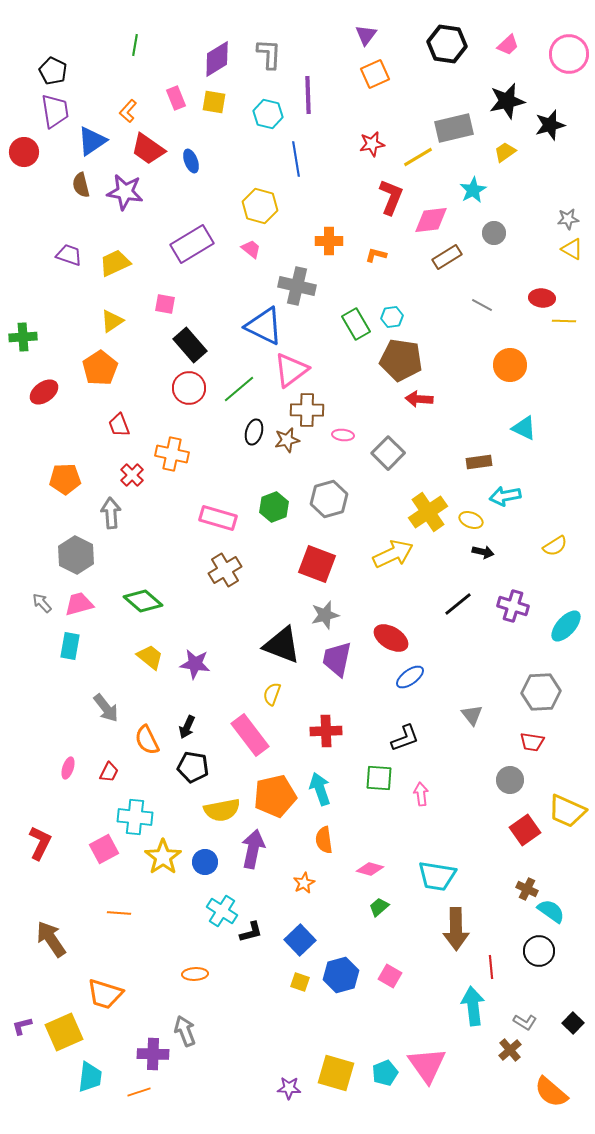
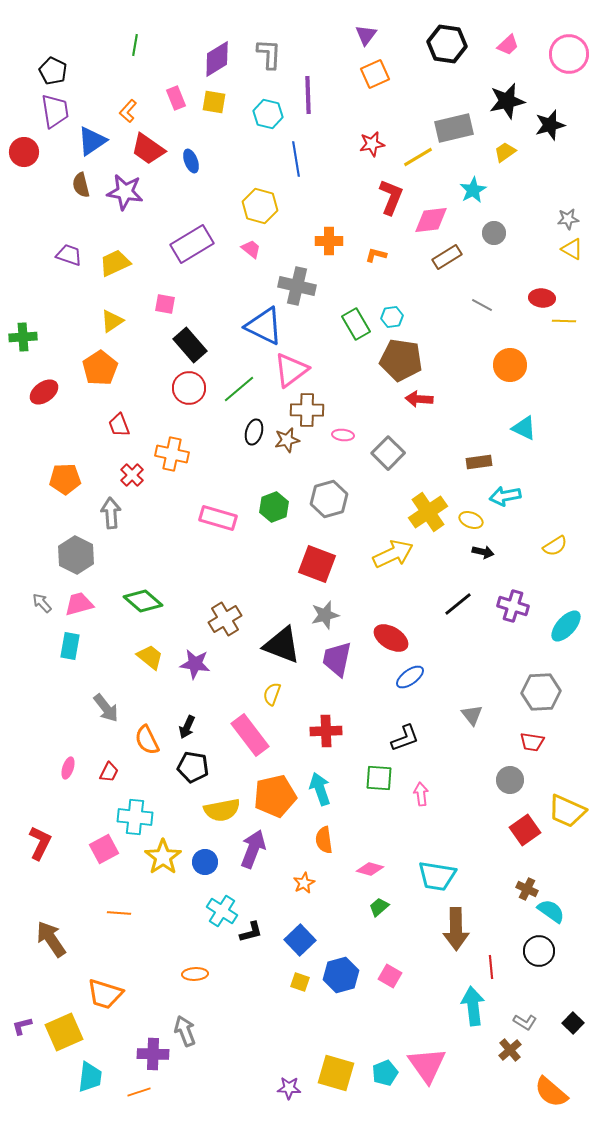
brown cross at (225, 570): moved 49 px down
purple arrow at (253, 849): rotated 9 degrees clockwise
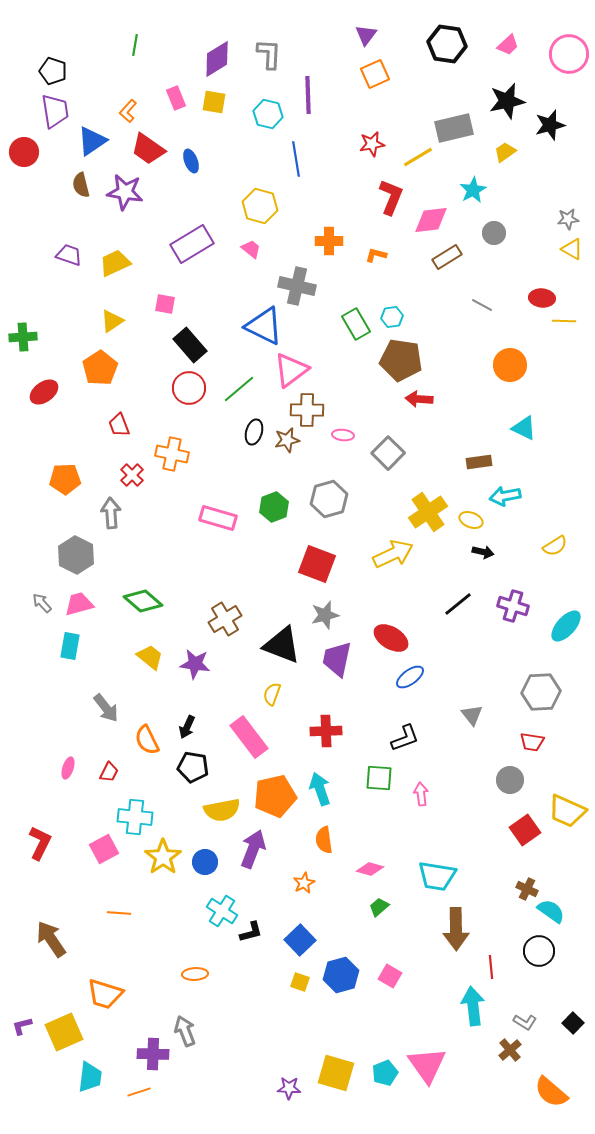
black pentagon at (53, 71): rotated 8 degrees counterclockwise
pink rectangle at (250, 735): moved 1 px left, 2 px down
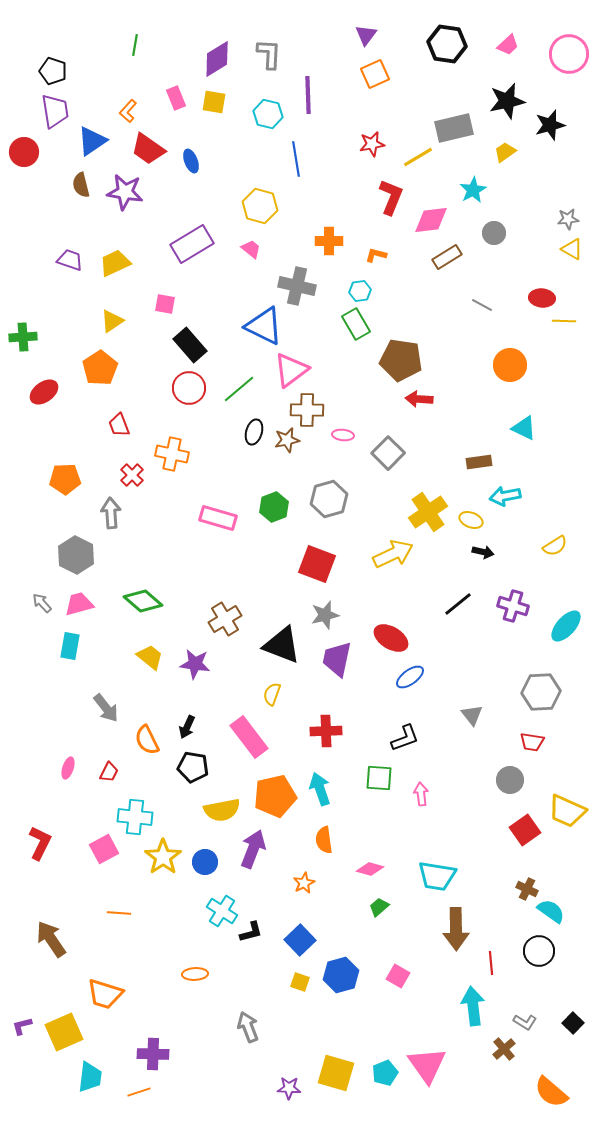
purple trapezoid at (69, 255): moved 1 px right, 5 px down
cyan hexagon at (392, 317): moved 32 px left, 26 px up
red line at (491, 967): moved 4 px up
pink square at (390, 976): moved 8 px right
gray arrow at (185, 1031): moved 63 px right, 4 px up
brown cross at (510, 1050): moved 6 px left, 1 px up
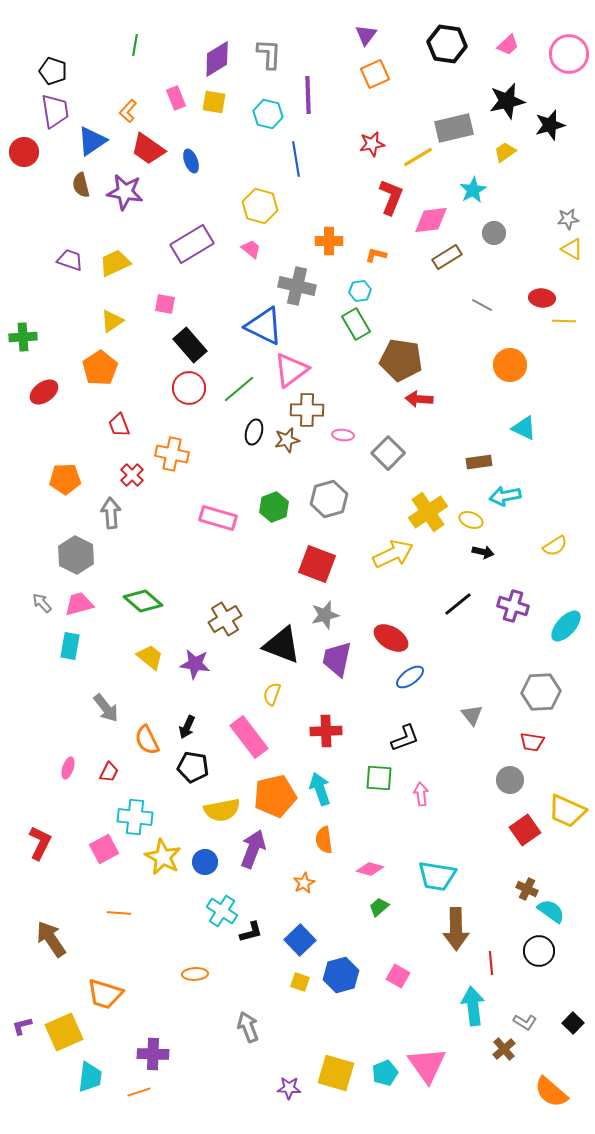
yellow star at (163, 857): rotated 9 degrees counterclockwise
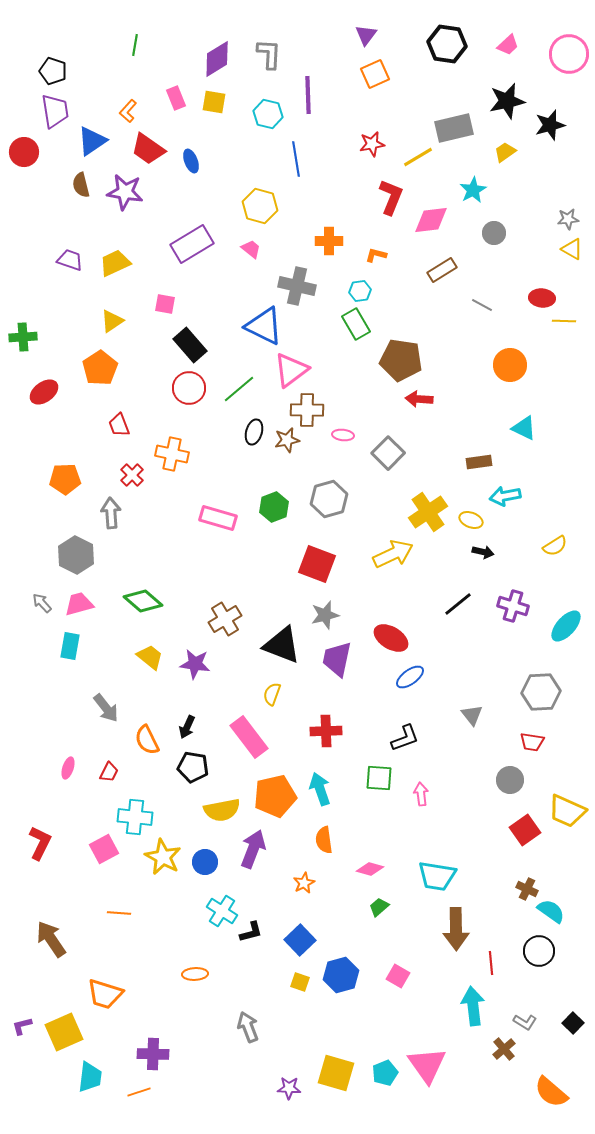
brown rectangle at (447, 257): moved 5 px left, 13 px down
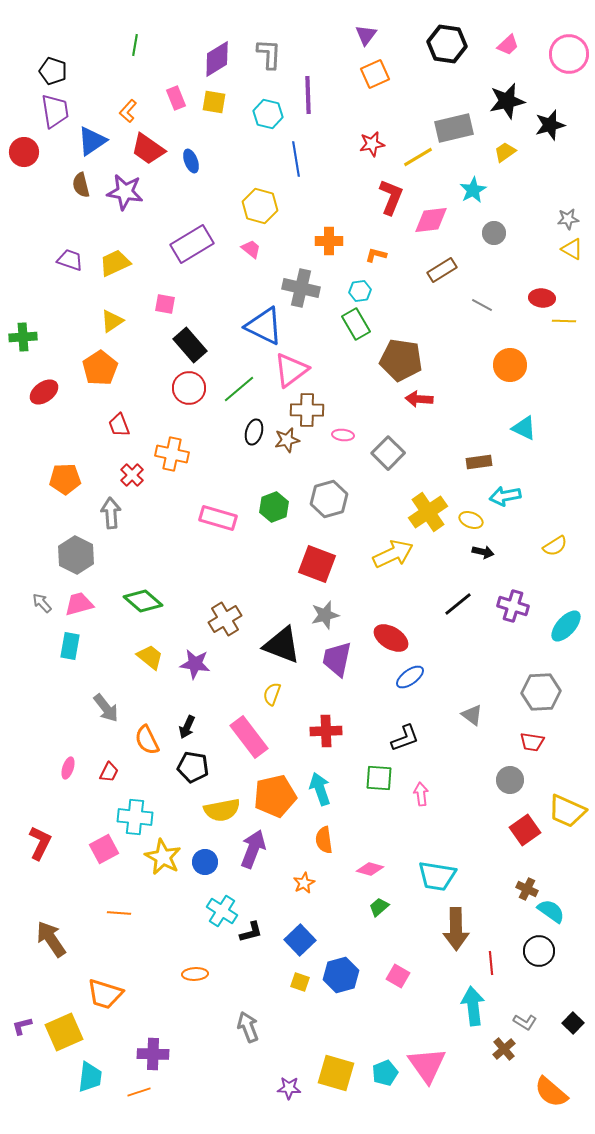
gray cross at (297, 286): moved 4 px right, 2 px down
gray triangle at (472, 715): rotated 15 degrees counterclockwise
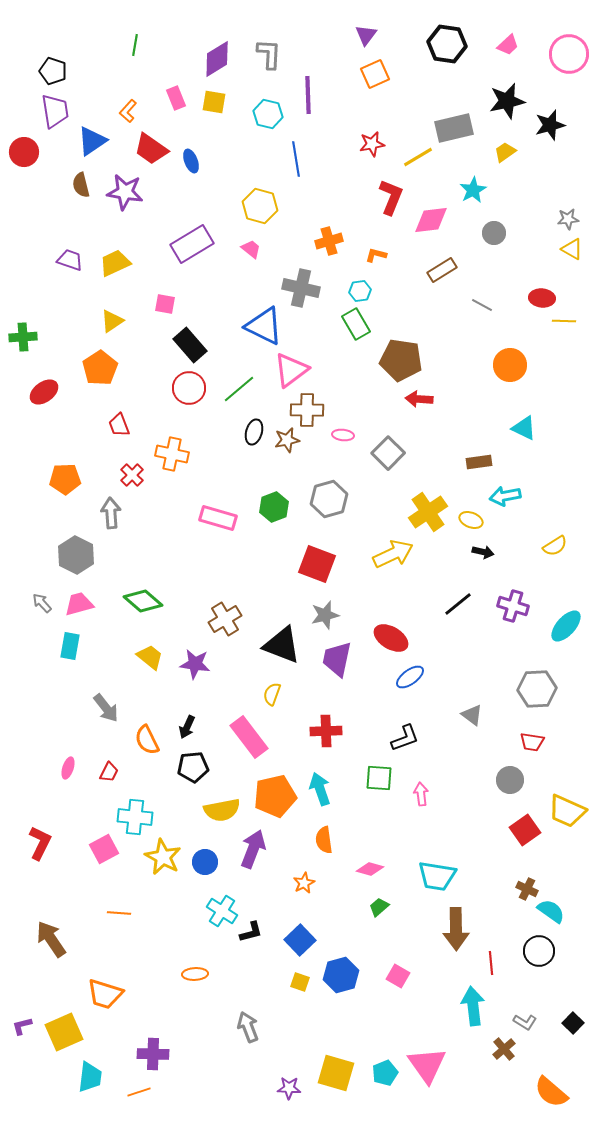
red trapezoid at (148, 149): moved 3 px right
orange cross at (329, 241): rotated 16 degrees counterclockwise
gray hexagon at (541, 692): moved 4 px left, 3 px up
black pentagon at (193, 767): rotated 16 degrees counterclockwise
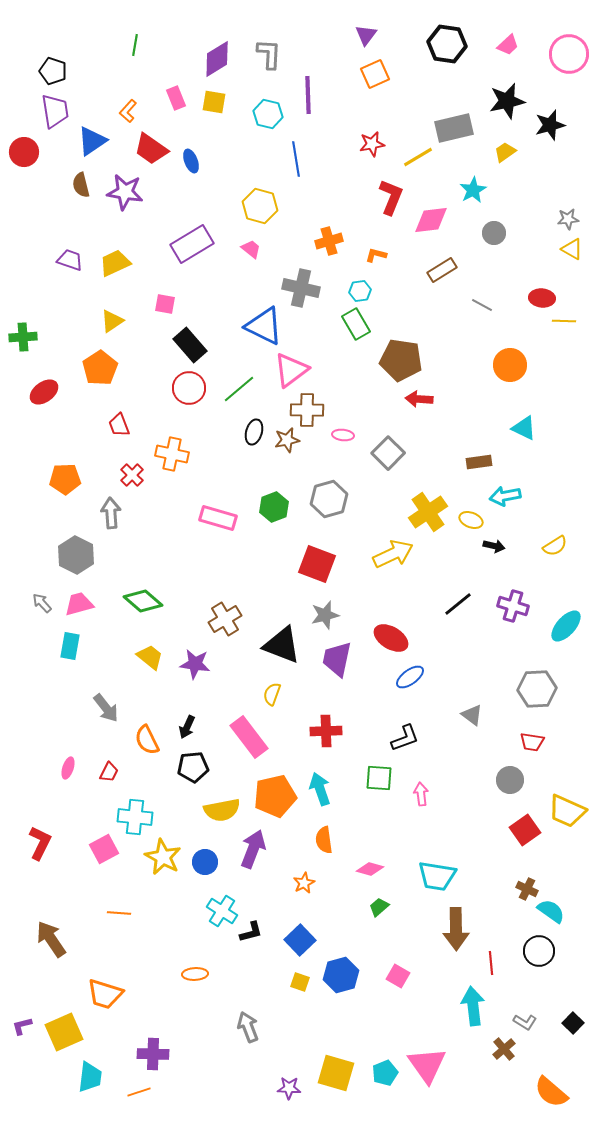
black arrow at (483, 552): moved 11 px right, 6 px up
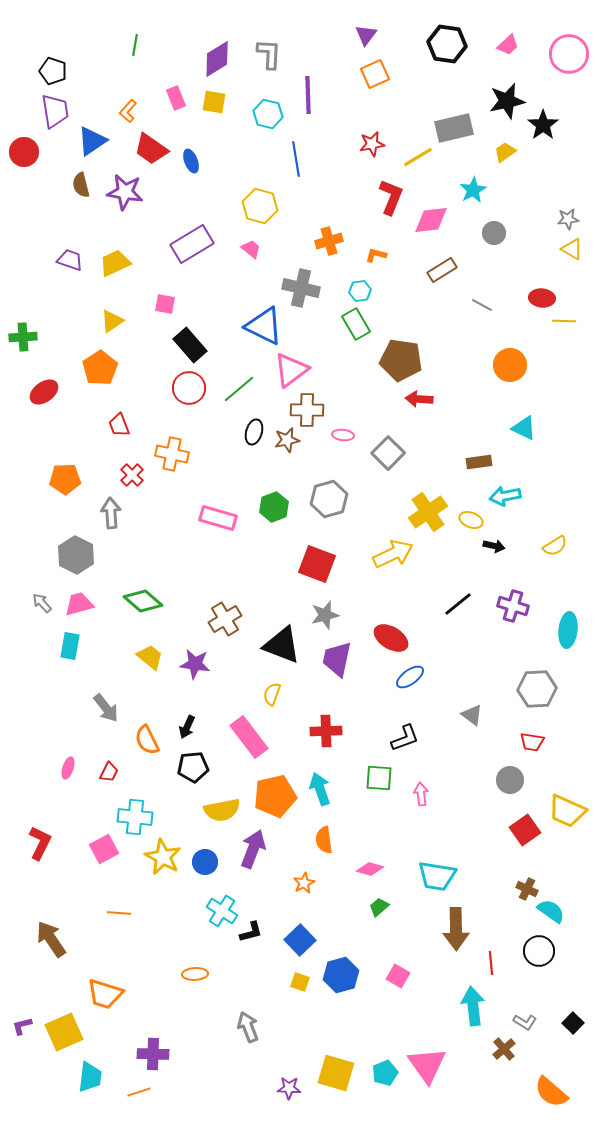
black star at (550, 125): moved 7 px left; rotated 20 degrees counterclockwise
cyan ellipse at (566, 626): moved 2 px right, 4 px down; rotated 36 degrees counterclockwise
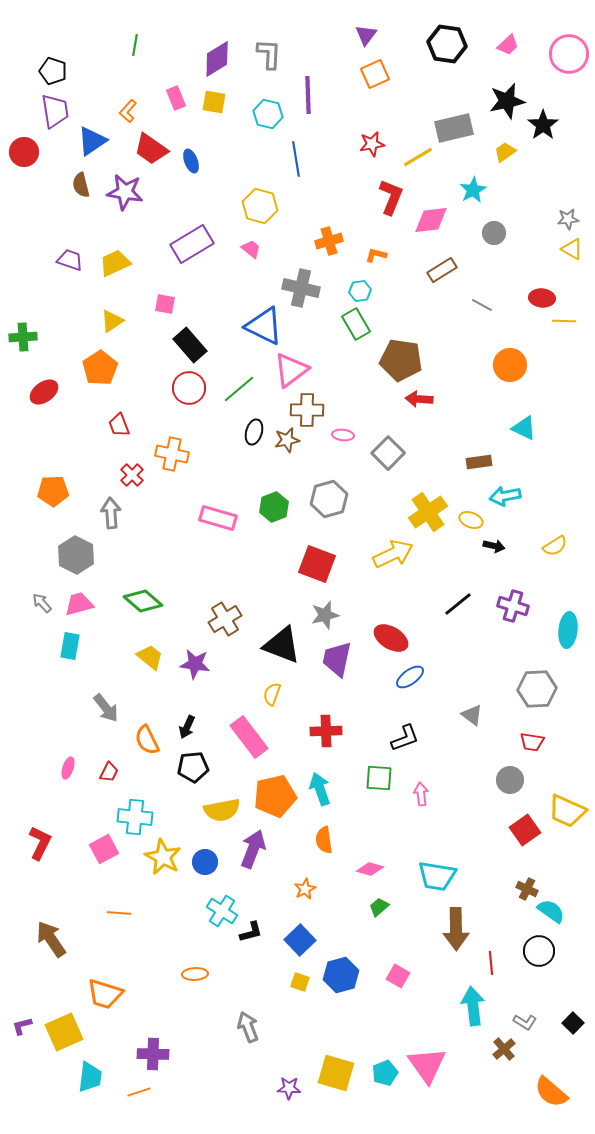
orange pentagon at (65, 479): moved 12 px left, 12 px down
orange star at (304, 883): moved 1 px right, 6 px down
